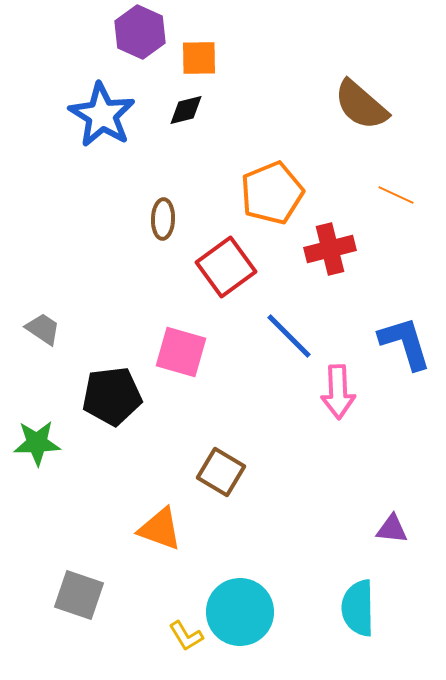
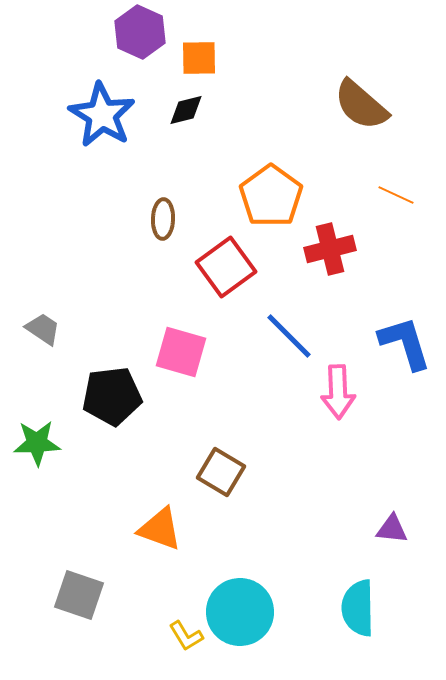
orange pentagon: moved 1 px left, 3 px down; rotated 14 degrees counterclockwise
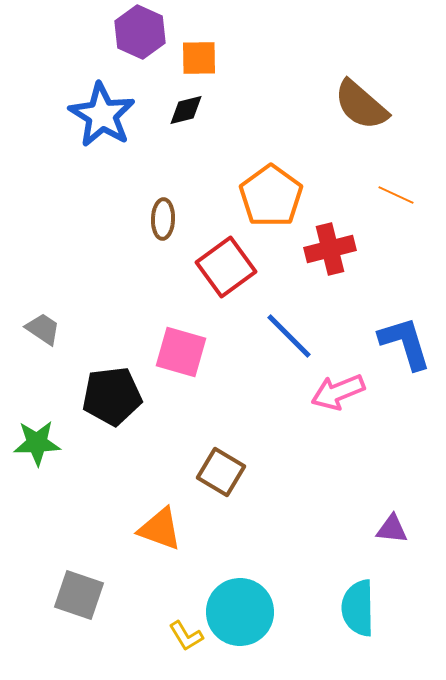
pink arrow: rotated 70 degrees clockwise
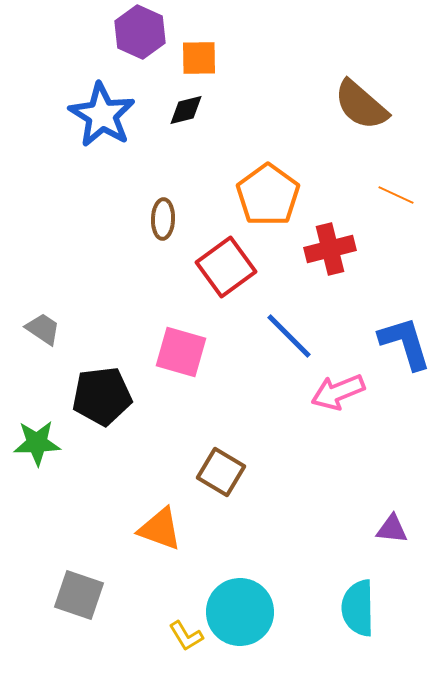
orange pentagon: moved 3 px left, 1 px up
black pentagon: moved 10 px left
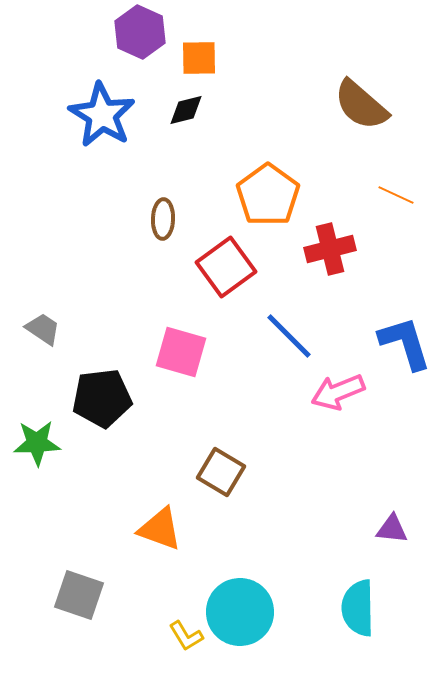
black pentagon: moved 2 px down
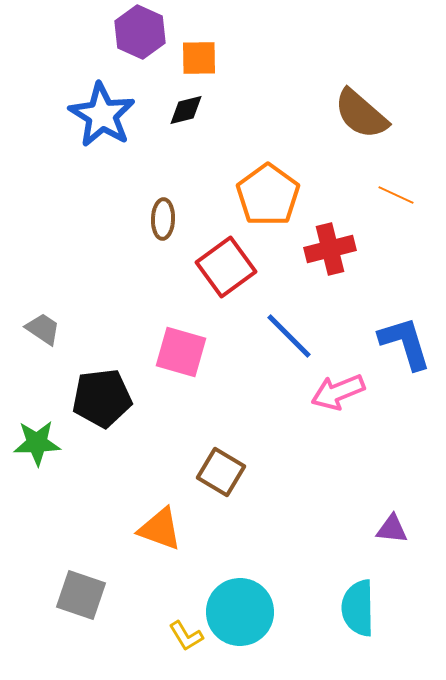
brown semicircle: moved 9 px down
gray square: moved 2 px right
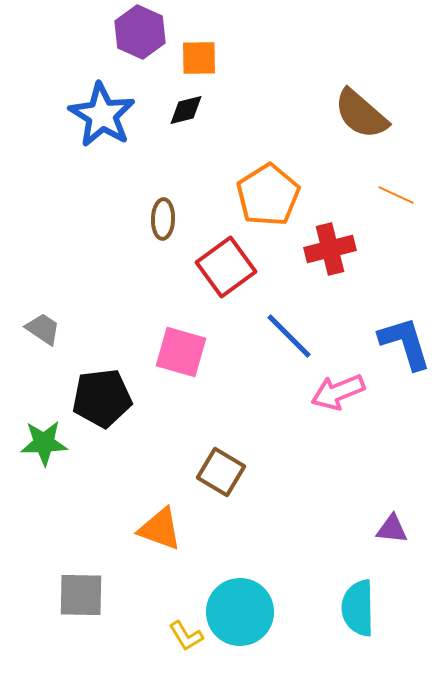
orange pentagon: rotated 4 degrees clockwise
green star: moved 7 px right
gray square: rotated 18 degrees counterclockwise
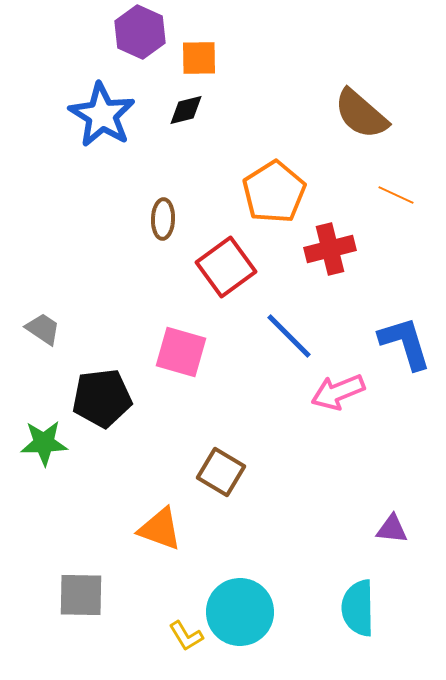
orange pentagon: moved 6 px right, 3 px up
